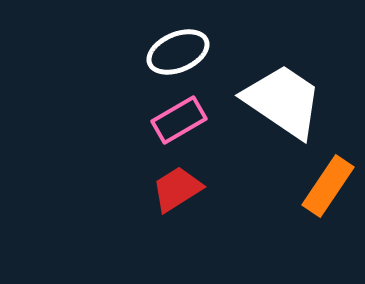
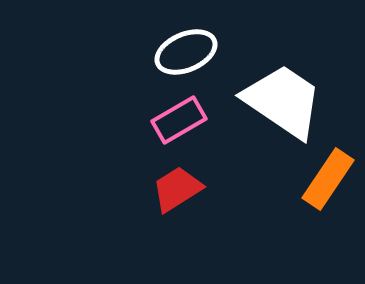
white ellipse: moved 8 px right
orange rectangle: moved 7 px up
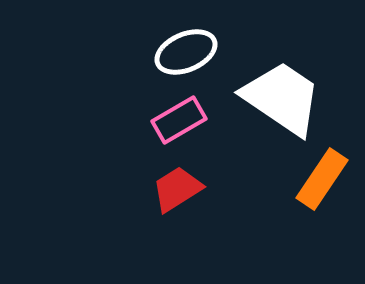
white trapezoid: moved 1 px left, 3 px up
orange rectangle: moved 6 px left
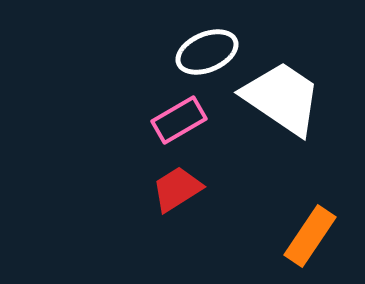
white ellipse: moved 21 px right
orange rectangle: moved 12 px left, 57 px down
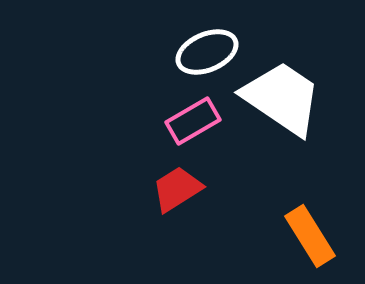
pink rectangle: moved 14 px right, 1 px down
orange rectangle: rotated 66 degrees counterclockwise
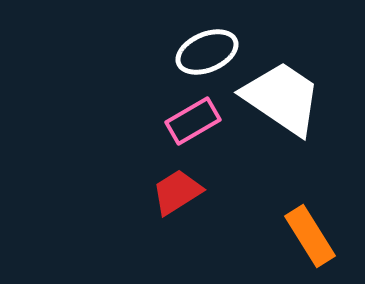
red trapezoid: moved 3 px down
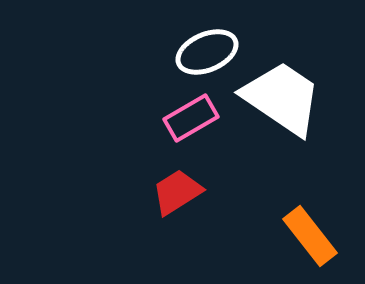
pink rectangle: moved 2 px left, 3 px up
orange rectangle: rotated 6 degrees counterclockwise
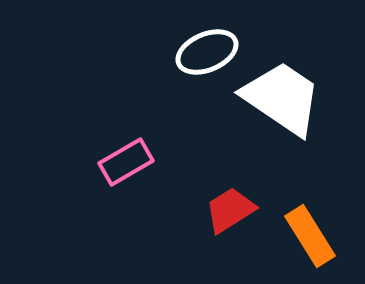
pink rectangle: moved 65 px left, 44 px down
red trapezoid: moved 53 px right, 18 px down
orange rectangle: rotated 6 degrees clockwise
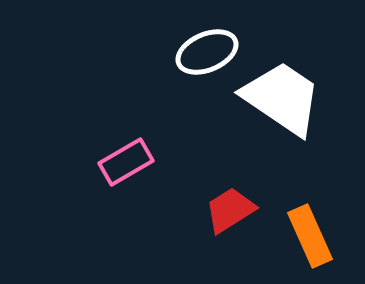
orange rectangle: rotated 8 degrees clockwise
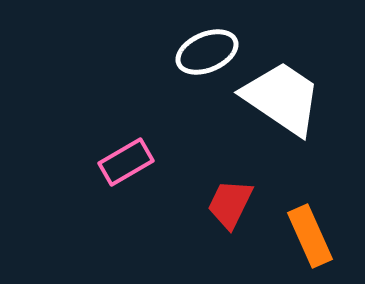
red trapezoid: moved 6 px up; rotated 32 degrees counterclockwise
